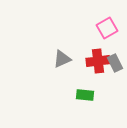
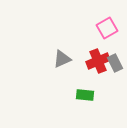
red cross: rotated 15 degrees counterclockwise
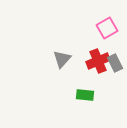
gray triangle: rotated 24 degrees counterclockwise
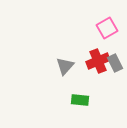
gray triangle: moved 3 px right, 7 px down
green rectangle: moved 5 px left, 5 px down
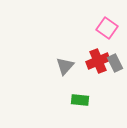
pink square: rotated 25 degrees counterclockwise
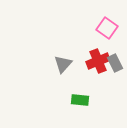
gray triangle: moved 2 px left, 2 px up
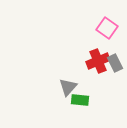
gray triangle: moved 5 px right, 23 px down
